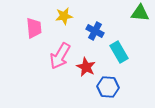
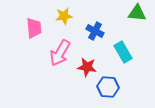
green triangle: moved 3 px left
cyan rectangle: moved 4 px right
pink arrow: moved 3 px up
red star: moved 1 px right; rotated 18 degrees counterclockwise
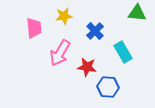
blue cross: rotated 18 degrees clockwise
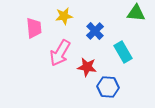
green triangle: moved 1 px left
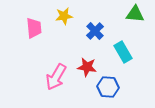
green triangle: moved 1 px left, 1 px down
pink arrow: moved 4 px left, 24 px down
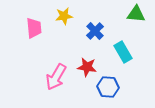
green triangle: moved 1 px right
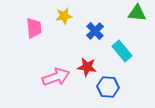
green triangle: moved 1 px right, 1 px up
cyan rectangle: moved 1 px left, 1 px up; rotated 10 degrees counterclockwise
pink arrow: rotated 140 degrees counterclockwise
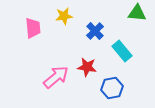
pink trapezoid: moved 1 px left
pink arrow: rotated 20 degrees counterclockwise
blue hexagon: moved 4 px right, 1 px down; rotated 15 degrees counterclockwise
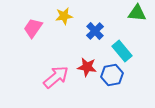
pink trapezoid: rotated 140 degrees counterclockwise
blue hexagon: moved 13 px up
